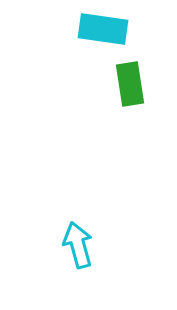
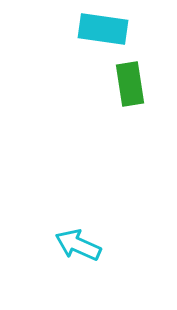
cyan arrow: rotated 51 degrees counterclockwise
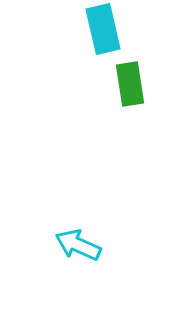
cyan rectangle: rotated 69 degrees clockwise
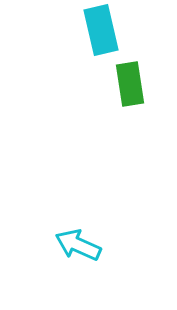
cyan rectangle: moved 2 px left, 1 px down
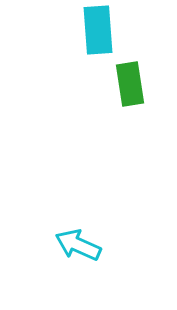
cyan rectangle: moved 3 px left; rotated 9 degrees clockwise
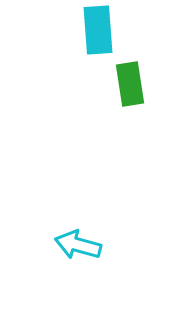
cyan arrow: rotated 9 degrees counterclockwise
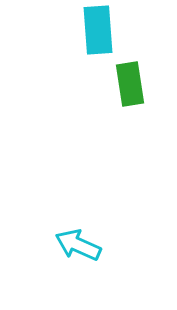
cyan arrow: rotated 9 degrees clockwise
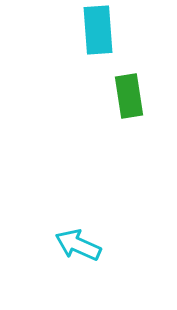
green rectangle: moved 1 px left, 12 px down
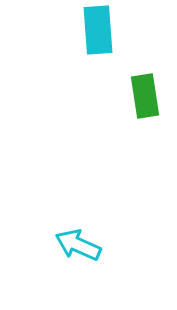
green rectangle: moved 16 px right
